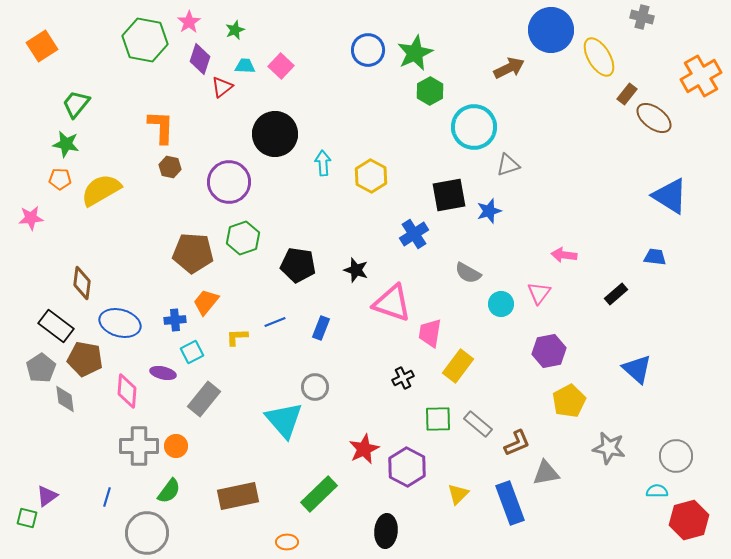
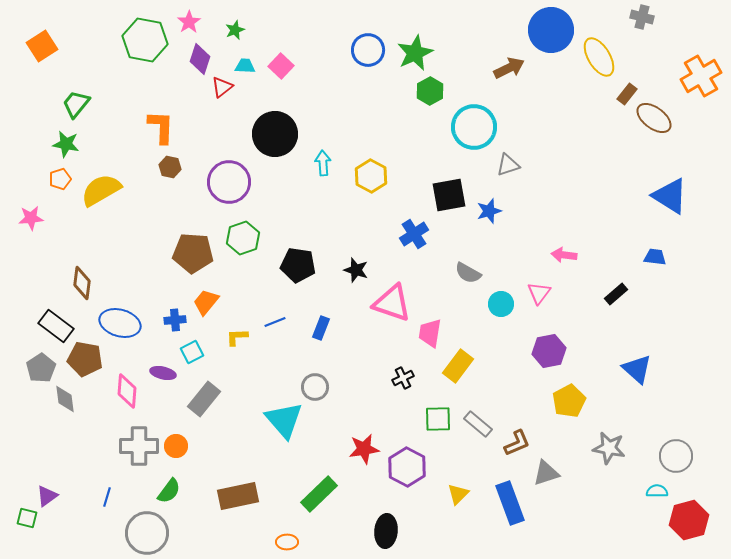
orange pentagon at (60, 179): rotated 20 degrees counterclockwise
red star at (364, 449): rotated 16 degrees clockwise
gray triangle at (546, 473): rotated 8 degrees counterclockwise
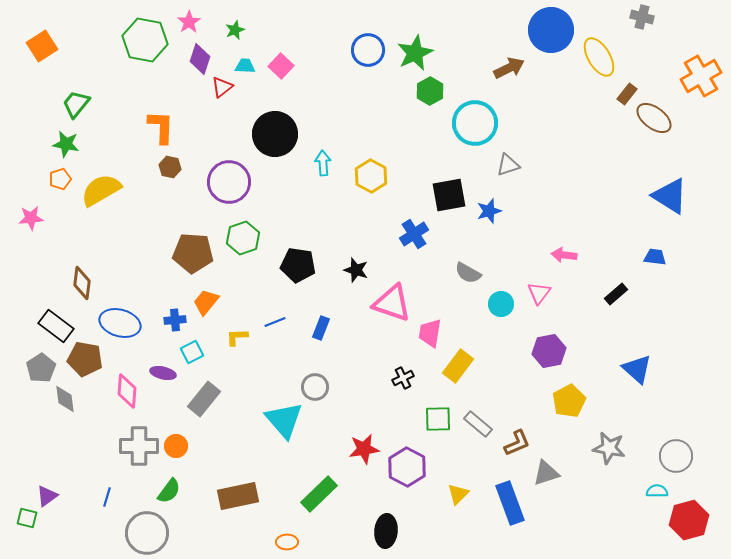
cyan circle at (474, 127): moved 1 px right, 4 px up
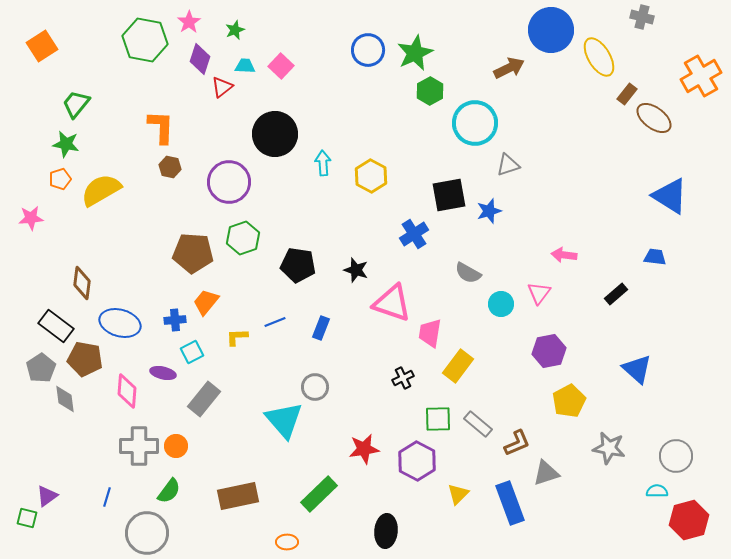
purple hexagon at (407, 467): moved 10 px right, 6 px up
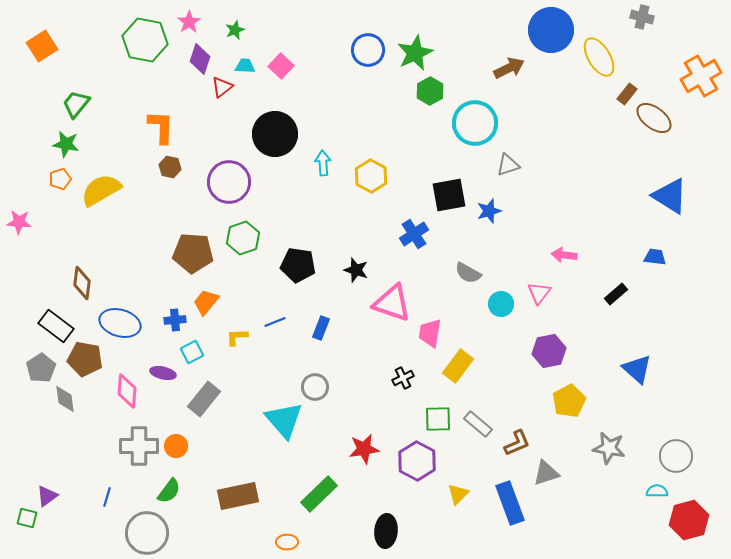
pink star at (31, 218): moved 12 px left, 4 px down; rotated 10 degrees clockwise
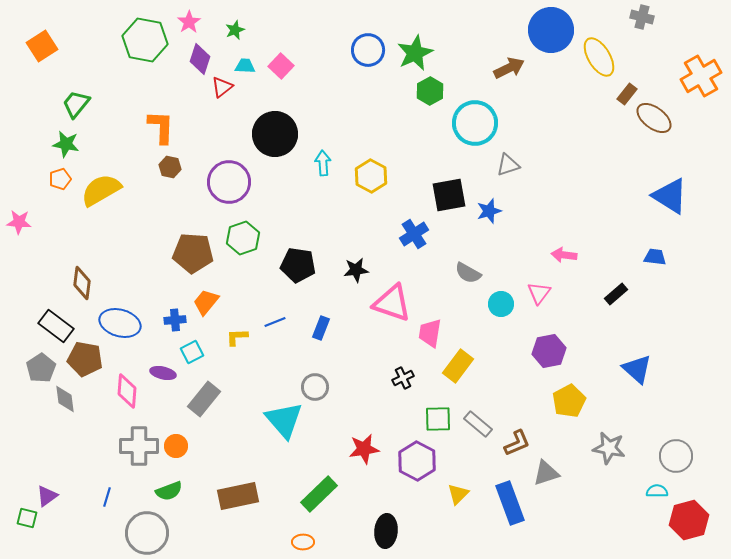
black star at (356, 270): rotated 25 degrees counterclockwise
green semicircle at (169, 491): rotated 32 degrees clockwise
orange ellipse at (287, 542): moved 16 px right
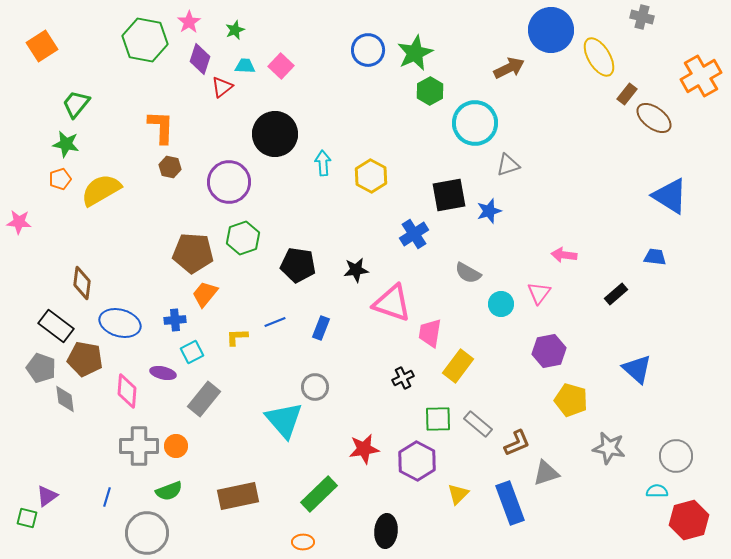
orange trapezoid at (206, 302): moved 1 px left, 8 px up
gray pentagon at (41, 368): rotated 20 degrees counterclockwise
yellow pentagon at (569, 401): moved 2 px right, 1 px up; rotated 28 degrees counterclockwise
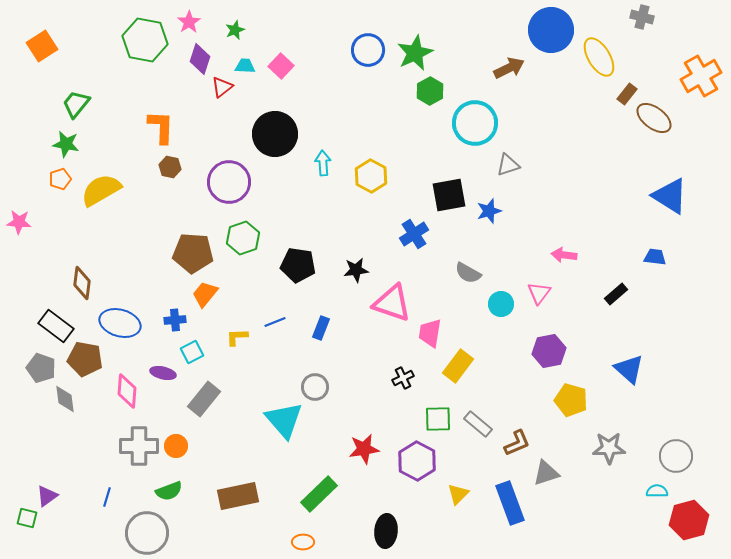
blue triangle at (637, 369): moved 8 px left
gray star at (609, 448): rotated 12 degrees counterclockwise
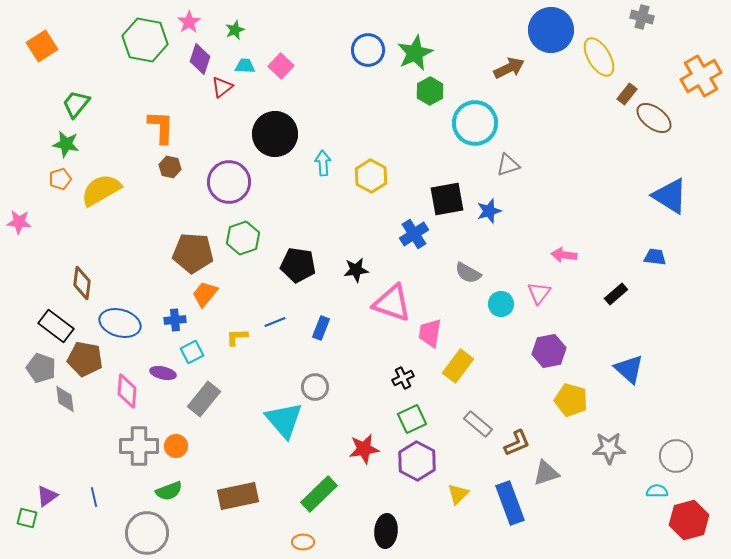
black square at (449, 195): moved 2 px left, 4 px down
green square at (438, 419): moved 26 px left; rotated 24 degrees counterclockwise
blue line at (107, 497): moved 13 px left; rotated 30 degrees counterclockwise
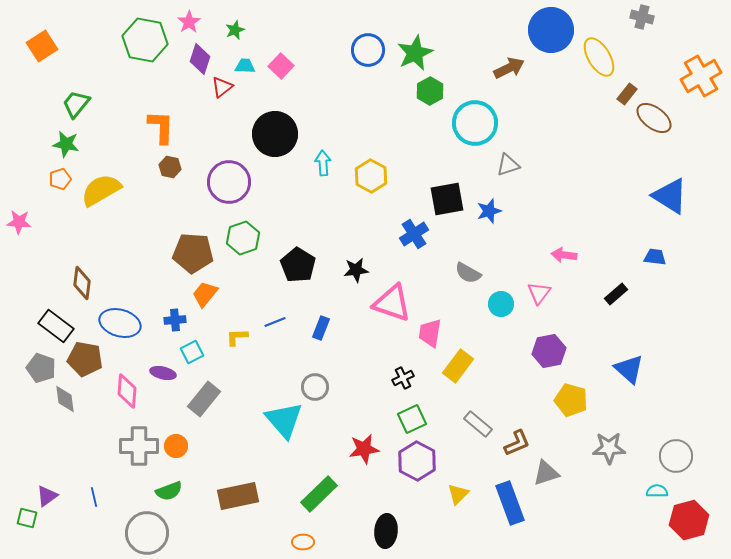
black pentagon at (298, 265): rotated 24 degrees clockwise
